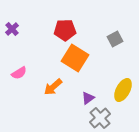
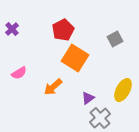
red pentagon: moved 2 px left; rotated 25 degrees counterclockwise
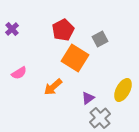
gray square: moved 15 px left
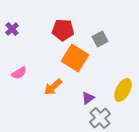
red pentagon: rotated 30 degrees clockwise
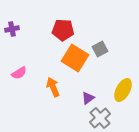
purple cross: rotated 32 degrees clockwise
gray square: moved 10 px down
orange arrow: rotated 108 degrees clockwise
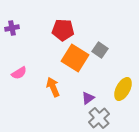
purple cross: moved 1 px up
gray square: moved 1 px down; rotated 28 degrees counterclockwise
yellow ellipse: moved 1 px up
gray cross: moved 1 px left
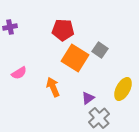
purple cross: moved 2 px left, 1 px up
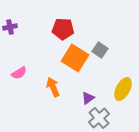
red pentagon: moved 1 px up
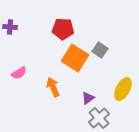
purple cross: rotated 16 degrees clockwise
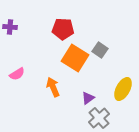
pink semicircle: moved 2 px left, 1 px down
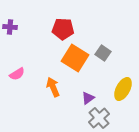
gray square: moved 3 px right, 3 px down
